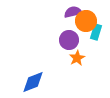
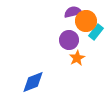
cyan rectangle: rotated 21 degrees clockwise
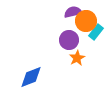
blue diamond: moved 2 px left, 5 px up
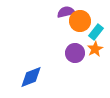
purple semicircle: moved 7 px left
orange circle: moved 6 px left
purple circle: moved 6 px right, 13 px down
orange star: moved 18 px right, 9 px up
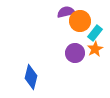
cyan rectangle: moved 1 px left, 1 px down
blue diamond: rotated 55 degrees counterclockwise
